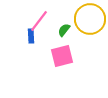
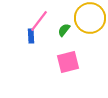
yellow circle: moved 1 px up
pink square: moved 6 px right, 6 px down
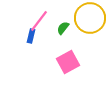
green semicircle: moved 1 px left, 2 px up
blue rectangle: rotated 16 degrees clockwise
pink square: rotated 15 degrees counterclockwise
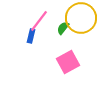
yellow circle: moved 9 px left
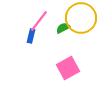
green semicircle: rotated 24 degrees clockwise
pink square: moved 6 px down
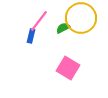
pink square: rotated 30 degrees counterclockwise
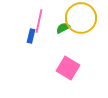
pink line: rotated 25 degrees counterclockwise
